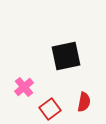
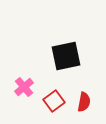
red square: moved 4 px right, 8 px up
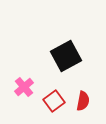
black square: rotated 16 degrees counterclockwise
red semicircle: moved 1 px left, 1 px up
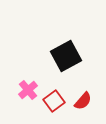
pink cross: moved 4 px right, 3 px down
red semicircle: rotated 30 degrees clockwise
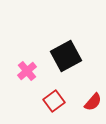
pink cross: moved 1 px left, 19 px up
red semicircle: moved 10 px right, 1 px down
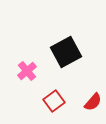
black square: moved 4 px up
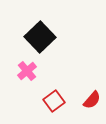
black square: moved 26 px left, 15 px up; rotated 16 degrees counterclockwise
red semicircle: moved 1 px left, 2 px up
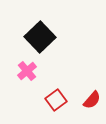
red square: moved 2 px right, 1 px up
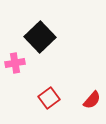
pink cross: moved 12 px left, 8 px up; rotated 30 degrees clockwise
red square: moved 7 px left, 2 px up
